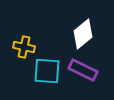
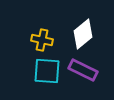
yellow cross: moved 18 px right, 7 px up
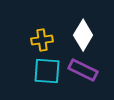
white diamond: moved 1 px down; rotated 20 degrees counterclockwise
yellow cross: rotated 20 degrees counterclockwise
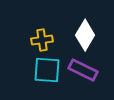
white diamond: moved 2 px right
cyan square: moved 1 px up
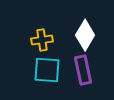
purple rectangle: rotated 52 degrees clockwise
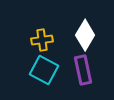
cyan square: moved 3 px left; rotated 24 degrees clockwise
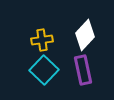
white diamond: rotated 12 degrees clockwise
cyan square: rotated 16 degrees clockwise
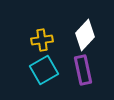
cyan square: rotated 16 degrees clockwise
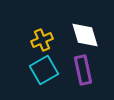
white diamond: rotated 60 degrees counterclockwise
yellow cross: rotated 15 degrees counterclockwise
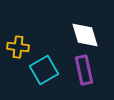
yellow cross: moved 24 px left, 7 px down; rotated 30 degrees clockwise
purple rectangle: moved 1 px right
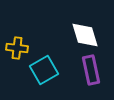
yellow cross: moved 1 px left, 1 px down
purple rectangle: moved 7 px right
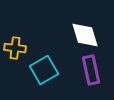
yellow cross: moved 2 px left
